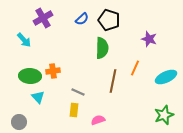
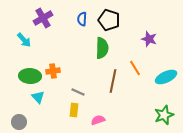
blue semicircle: rotated 136 degrees clockwise
orange line: rotated 56 degrees counterclockwise
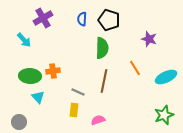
brown line: moved 9 px left
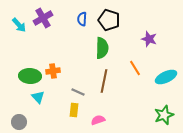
cyan arrow: moved 5 px left, 15 px up
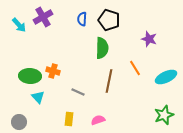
purple cross: moved 1 px up
orange cross: rotated 24 degrees clockwise
brown line: moved 5 px right
yellow rectangle: moved 5 px left, 9 px down
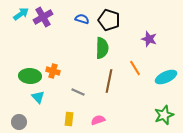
blue semicircle: rotated 104 degrees clockwise
cyan arrow: moved 2 px right, 11 px up; rotated 84 degrees counterclockwise
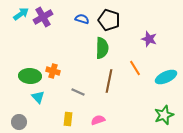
yellow rectangle: moved 1 px left
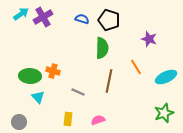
orange line: moved 1 px right, 1 px up
green star: moved 2 px up
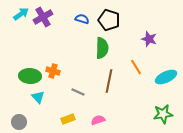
green star: moved 1 px left, 1 px down; rotated 12 degrees clockwise
yellow rectangle: rotated 64 degrees clockwise
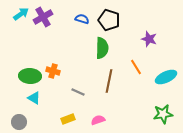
cyan triangle: moved 4 px left, 1 px down; rotated 16 degrees counterclockwise
